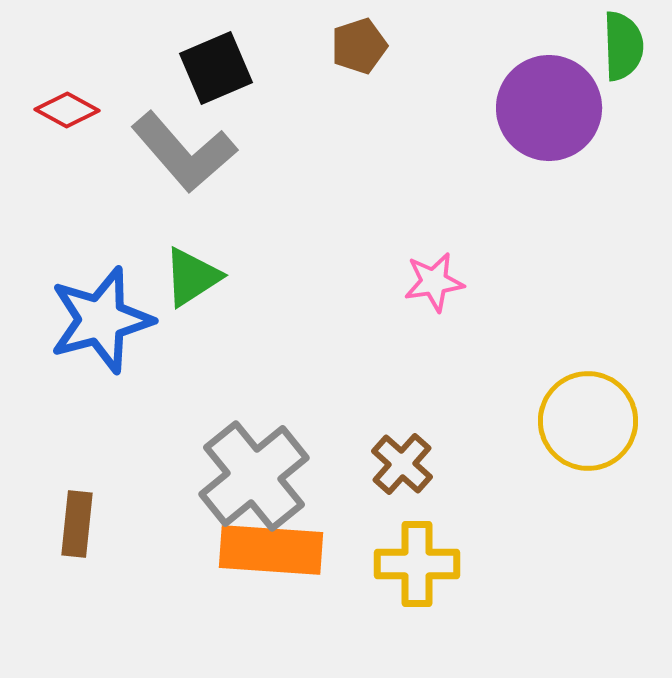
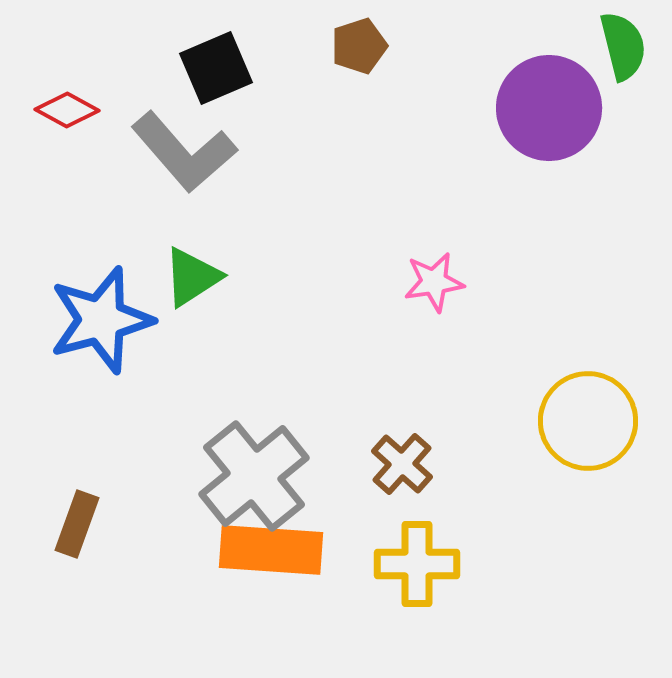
green semicircle: rotated 12 degrees counterclockwise
brown rectangle: rotated 14 degrees clockwise
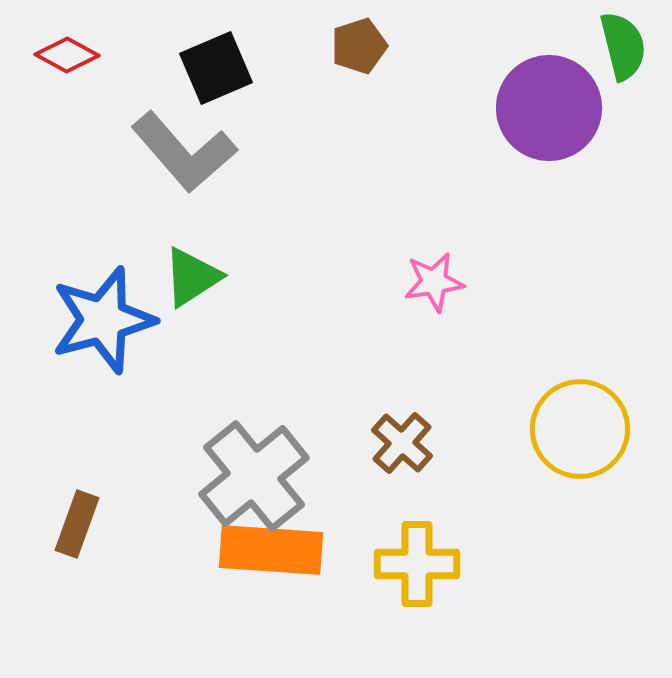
red diamond: moved 55 px up
blue star: moved 2 px right
yellow circle: moved 8 px left, 8 px down
brown cross: moved 21 px up
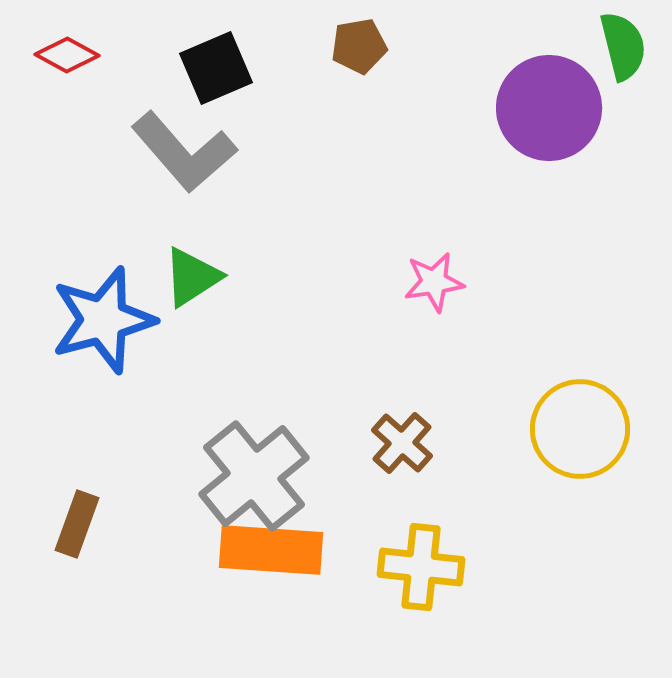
brown pentagon: rotated 8 degrees clockwise
yellow cross: moved 4 px right, 3 px down; rotated 6 degrees clockwise
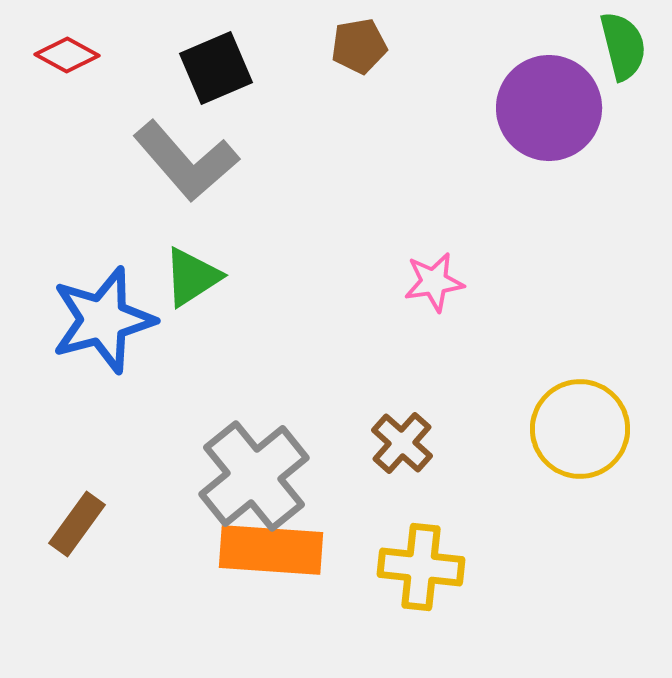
gray L-shape: moved 2 px right, 9 px down
brown rectangle: rotated 16 degrees clockwise
